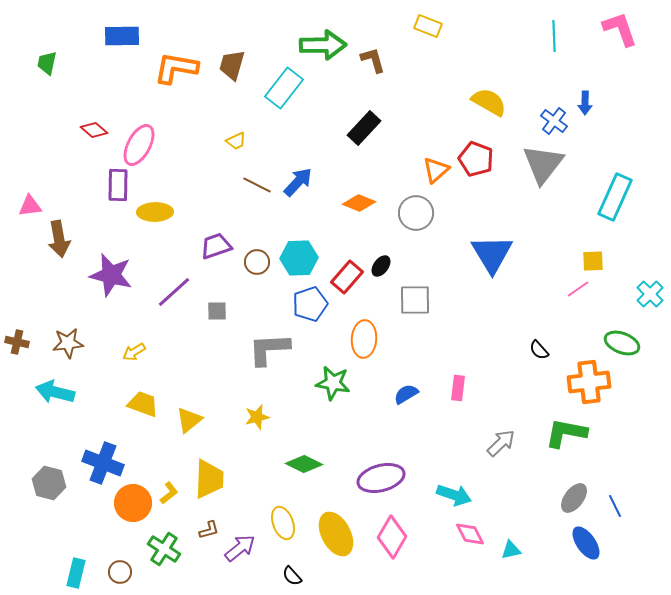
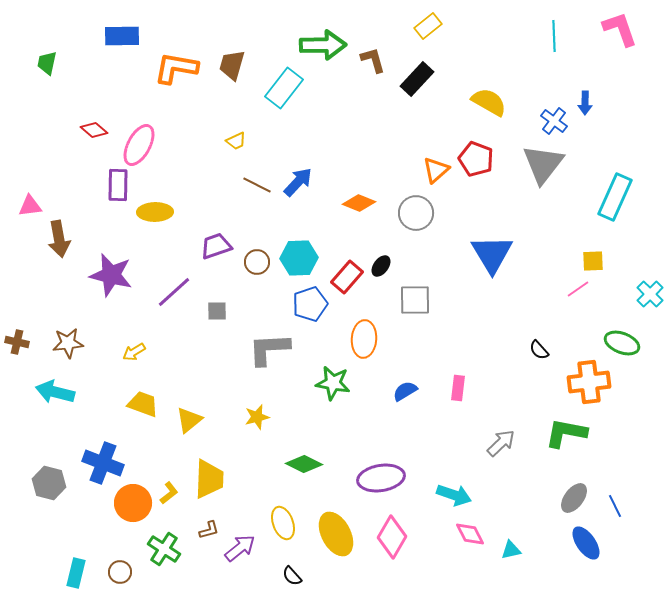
yellow rectangle at (428, 26): rotated 60 degrees counterclockwise
black rectangle at (364, 128): moved 53 px right, 49 px up
blue semicircle at (406, 394): moved 1 px left, 3 px up
purple ellipse at (381, 478): rotated 6 degrees clockwise
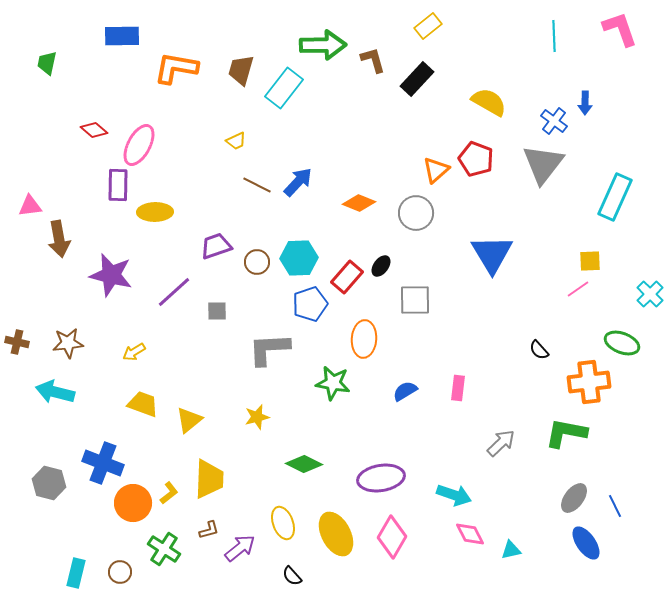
brown trapezoid at (232, 65): moved 9 px right, 5 px down
yellow square at (593, 261): moved 3 px left
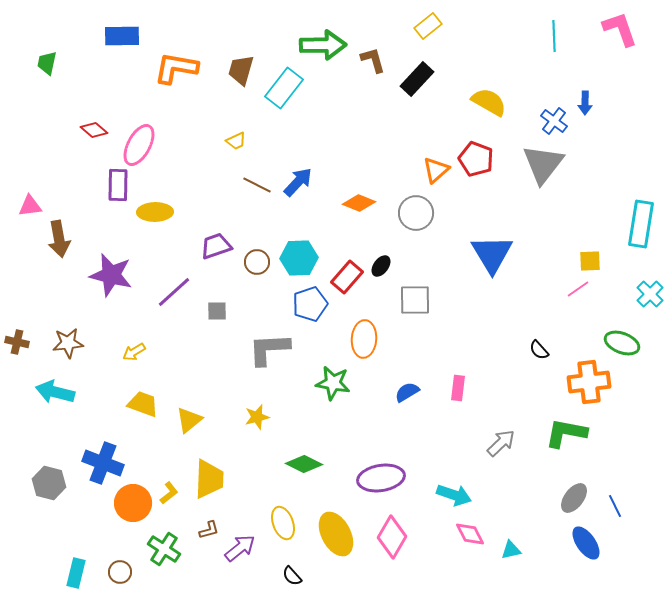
cyan rectangle at (615, 197): moved 26 px right, 27 px down; rotated 15 degrees counterclockwise
blue semicircle at (405, 391): moved 2 px right, 1 px down
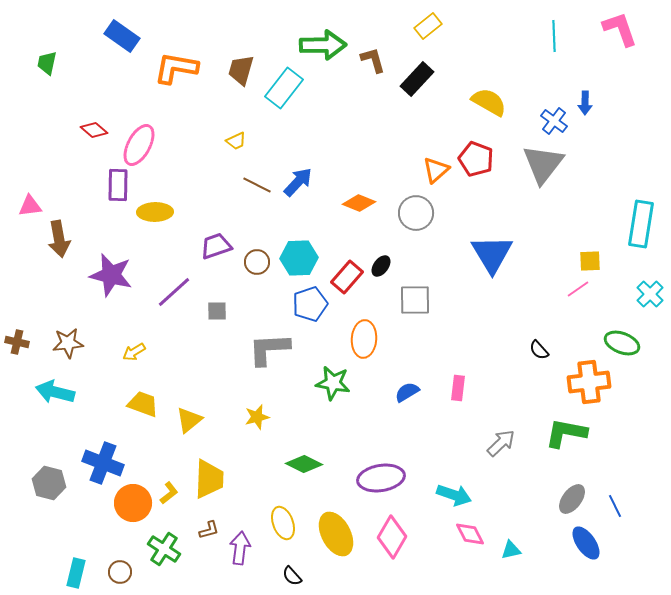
blue rectangle at (122, 36): rotated 36 degrees clockwise
gray ellipse at (574, 498): moved 2 px left, 1 px down
purple arrow at (240, 548): rotated 44 degrees counterclockwise
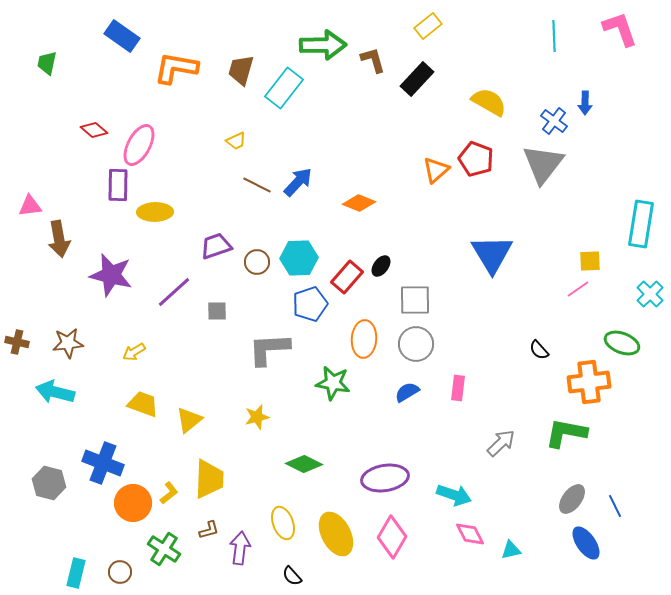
gray circle at (416, 213): moved 131 px down
purple ellipse at (381, 478): moved 4 px right
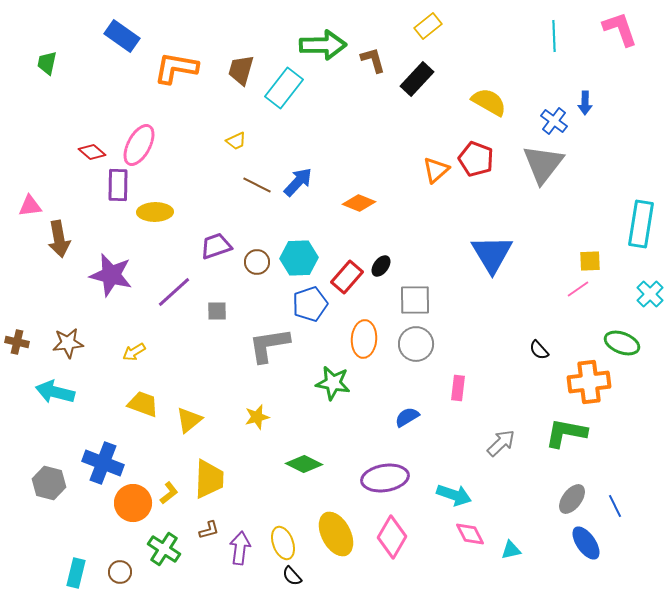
red diamond at (94, 130): moved 2 px left, 22 px down
gray L-shape at (269, 349): moved 4 px up; rotated 6 degrees counterclockwise
blue semicircle at (407, 392): moved 25 px down
yellow ellipse at (283, 523): moved 20 px down
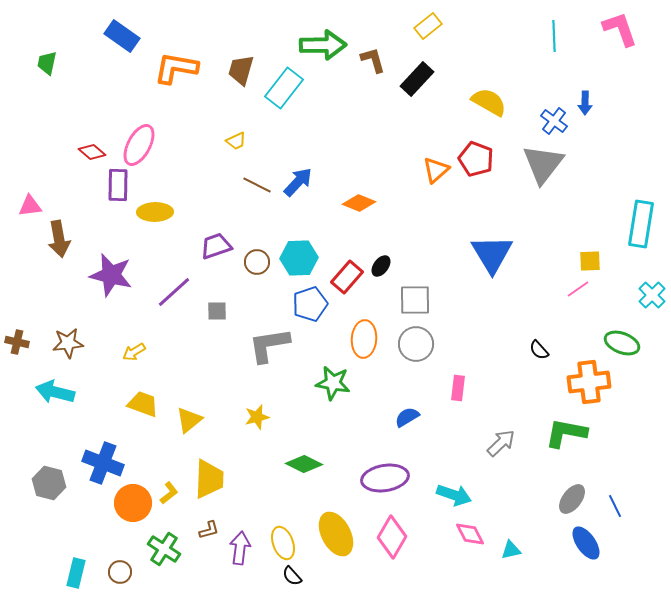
cyan cross at (650, 294): moved 2 px right, 1 px down
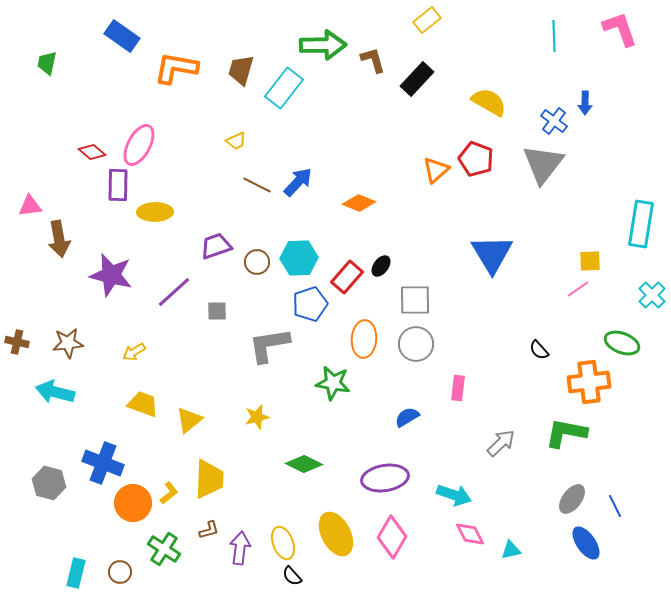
yellow rectangle at (428, 26): moved 1 px left, 6 px up
